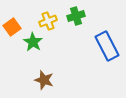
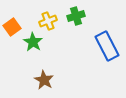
brown star: rotated 12 degrees clockwise
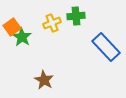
green cross: rotated 12 degrees clockwise
yellow cross: moved 4 px right, 2 px down
green star: moved 11 px left, 5 px up
blue rectangle: moved 1 px left, 1 px down; rotated 16 degrees counterclockwise
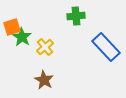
yellow cross: moved 7 px left, 24 px down; rotated 18 degrees counterclockwise
orange square: rotated 18 degrees clockwise
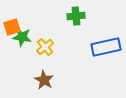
green star: rotated 24 degrees counterclockwise
blue rectangle: rotated 60 degrees counterclockwise
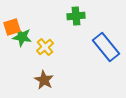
blue rectangle: rotated 64 degrees clockwise
